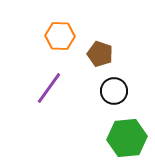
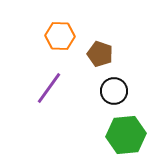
green hexagon: moved 1 px left, 3 px up
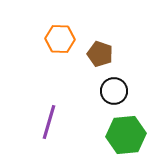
orange hexagon: moved 3 px down
purple line: moved 34 px down; rotated 20 degrees counterclockwise
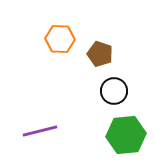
purple line: moved 9 px left, 9 px down; rotated 60 degrees clockwise
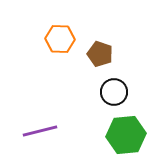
black circle: moved 1 px down
